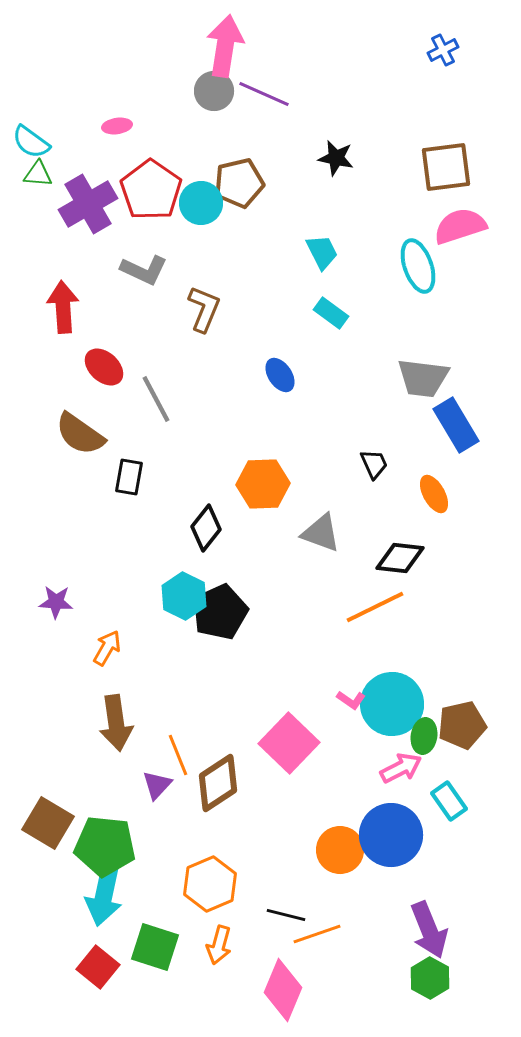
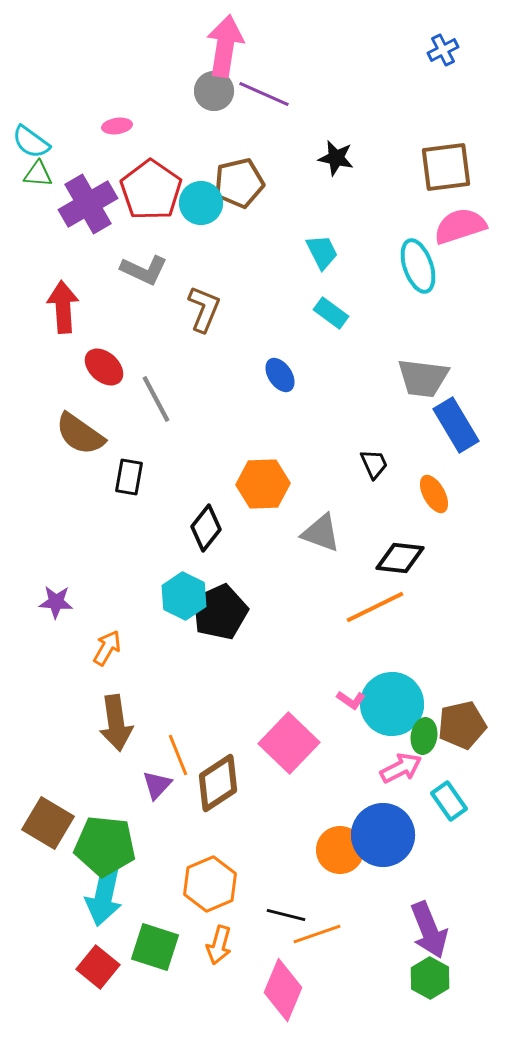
blue circle at (391, 835): moved 8 px left
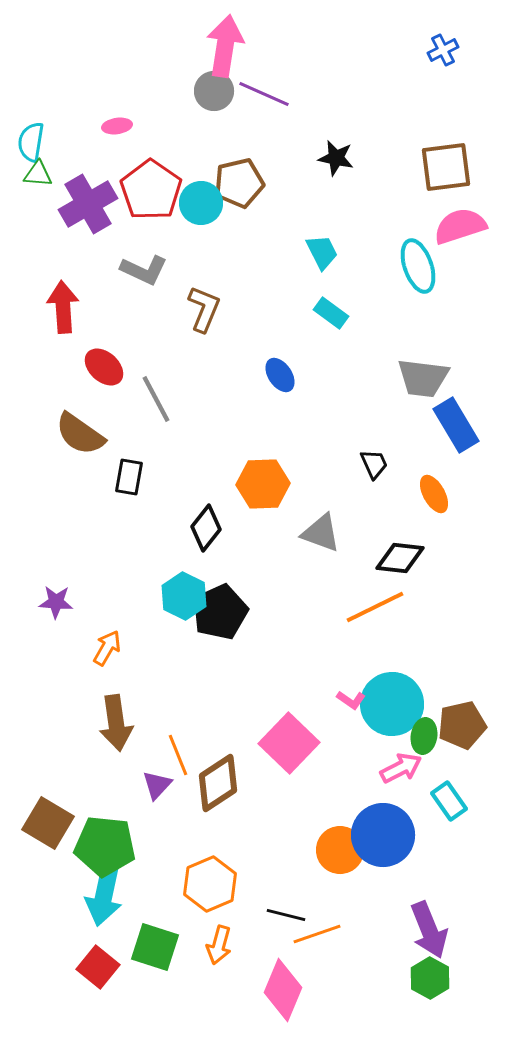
cyan semicircle at (31, 142): rotated 63 degrees clockwise
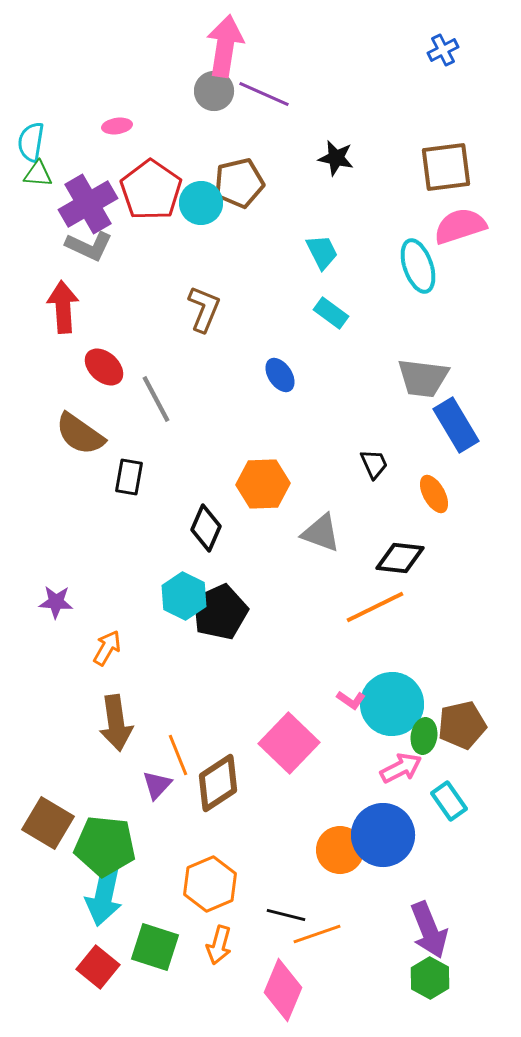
gray L-shape at (144, 270): moved 55 px left, 24 px up
black diamond at (206, 528): rotated 15 degrees counterclockwise
